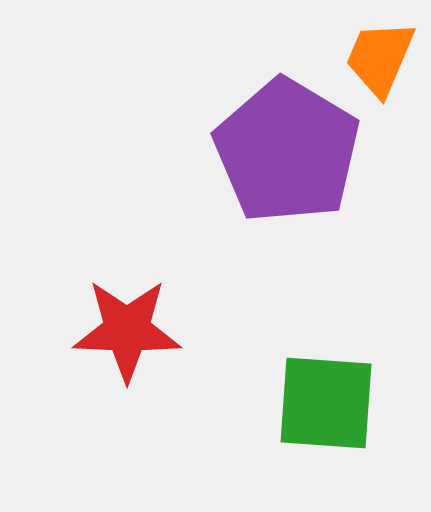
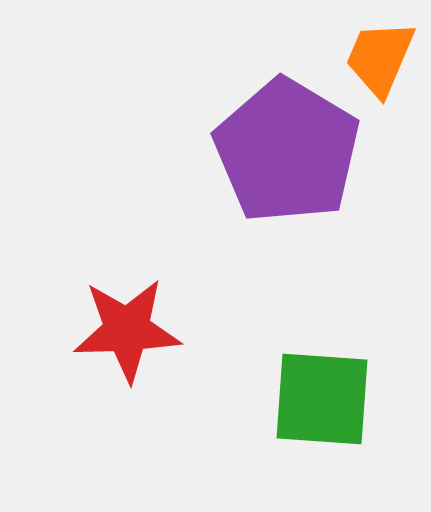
red star: rotated 4 degrees counterclockwise
green square: moved 4 px left, 4 px up
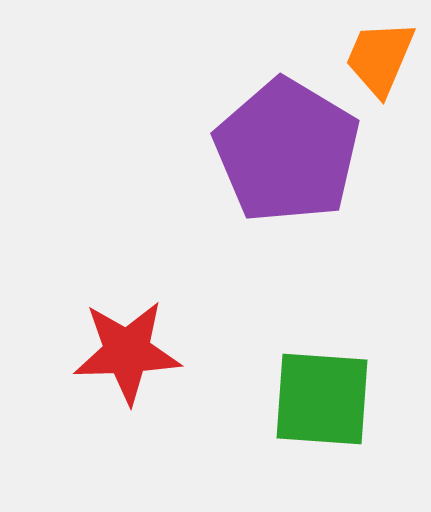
red star: moved 22 px down
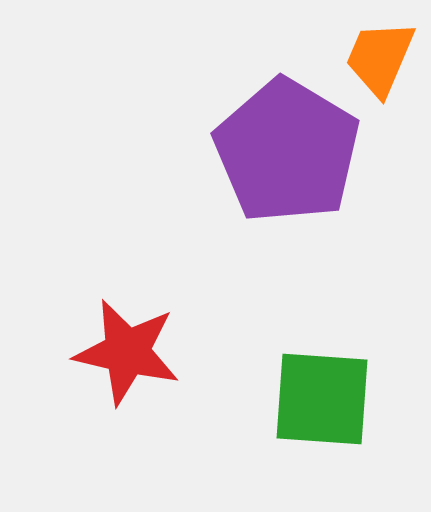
red star: rotated 15 degrees clockwise
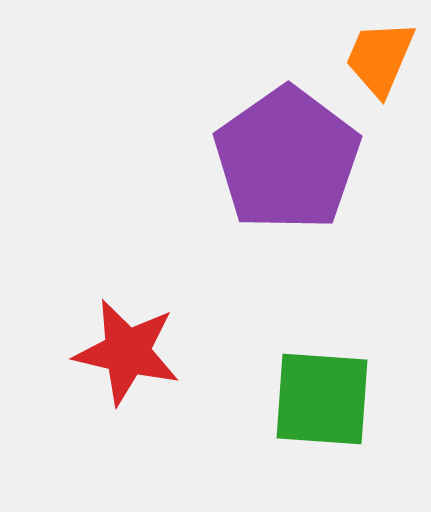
purple pentagon: moved 8 px down; rotated 6 degrees clockwise
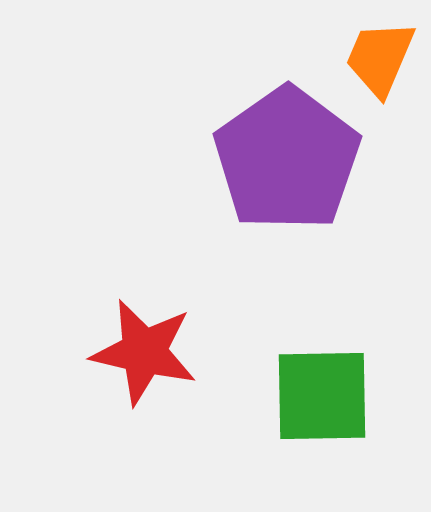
red star: moved 17 px right
green square: moved 3 px up; rotated 5 degrees counterclockwise
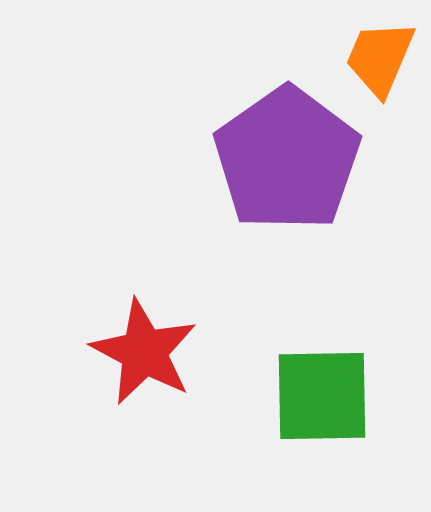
red star: rotated 15 degrees clockwise
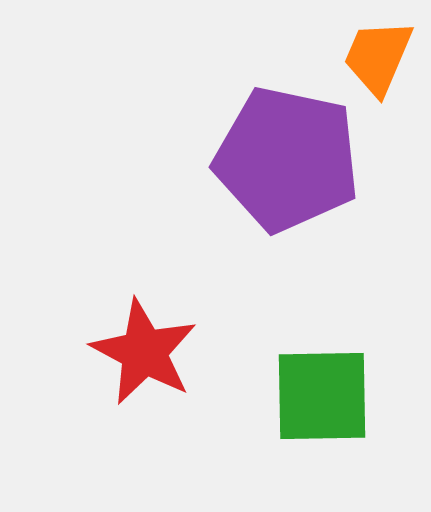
orange trapezoid: moved 2 px left, 1 px up
purple pentagon: rotated 25 degrees counterclockwise
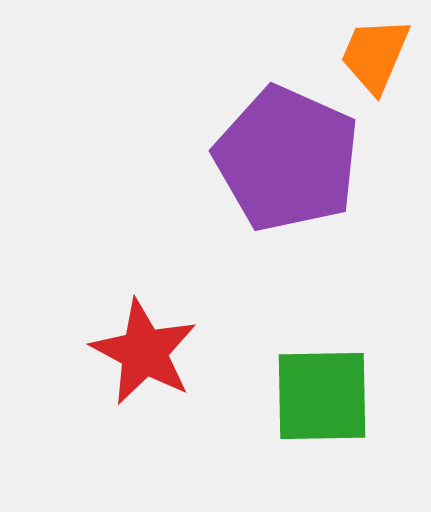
orange trapezoid: moved 3 px left, 2 px up
purple pentagon: rotated 12 degrees clockwise
